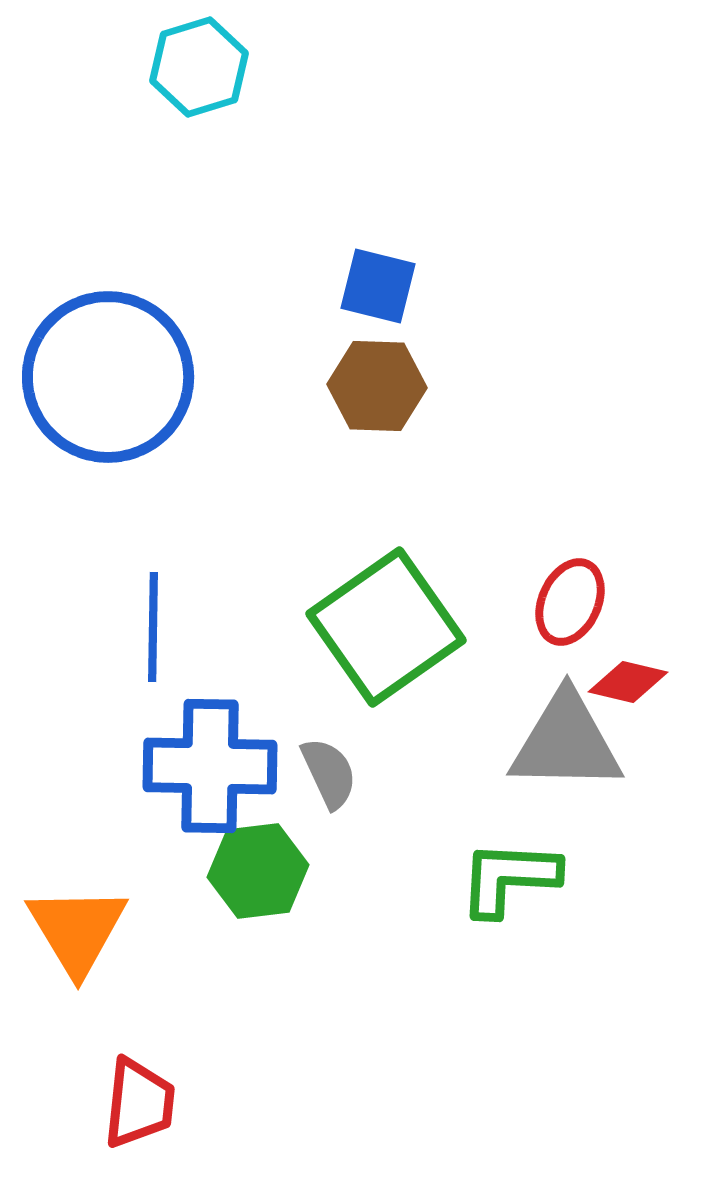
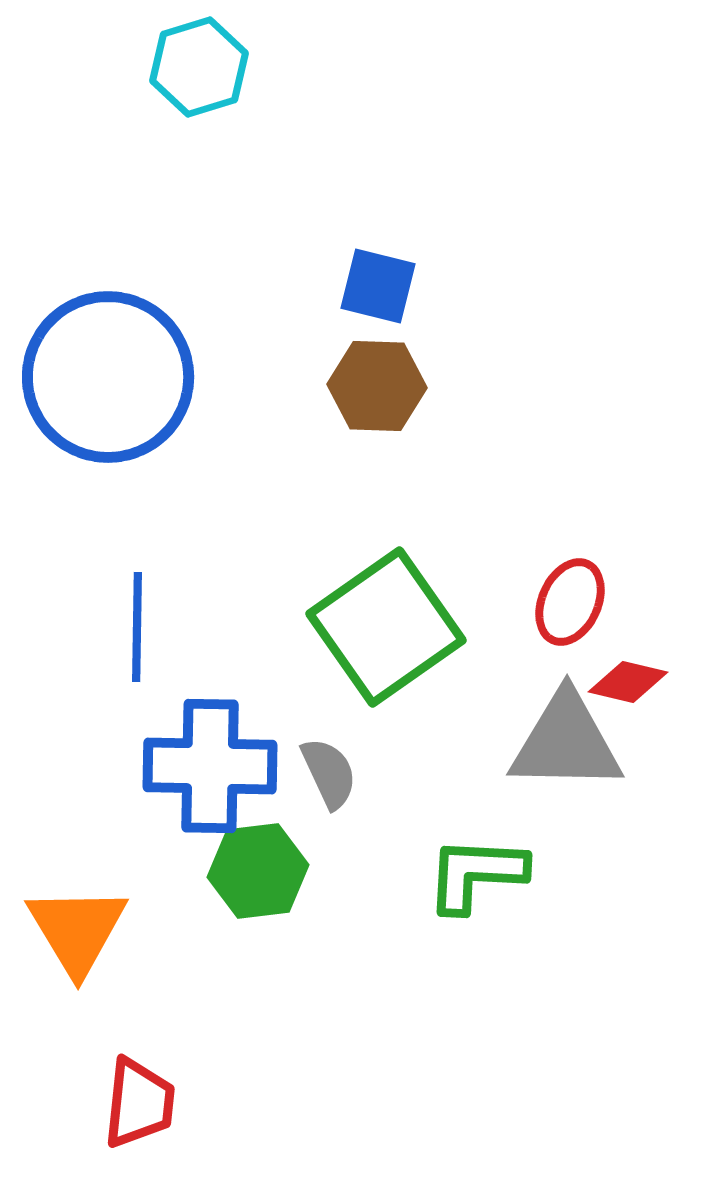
blue line: moved 16 px left
green L-shape: moved 33 px left, 4 px up
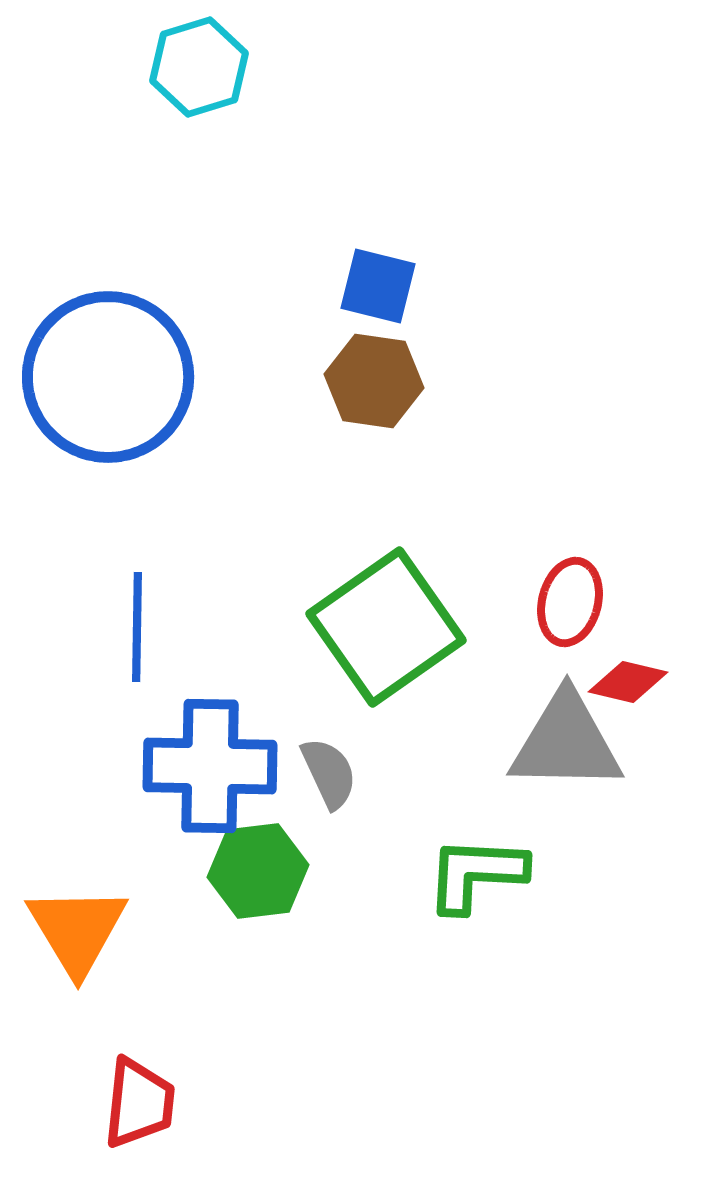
brown hexagon: moved 3 px left, 5 px up; rotated 6 degrees clockwise
red ellipse: rotated 10 degrees counterclockwise
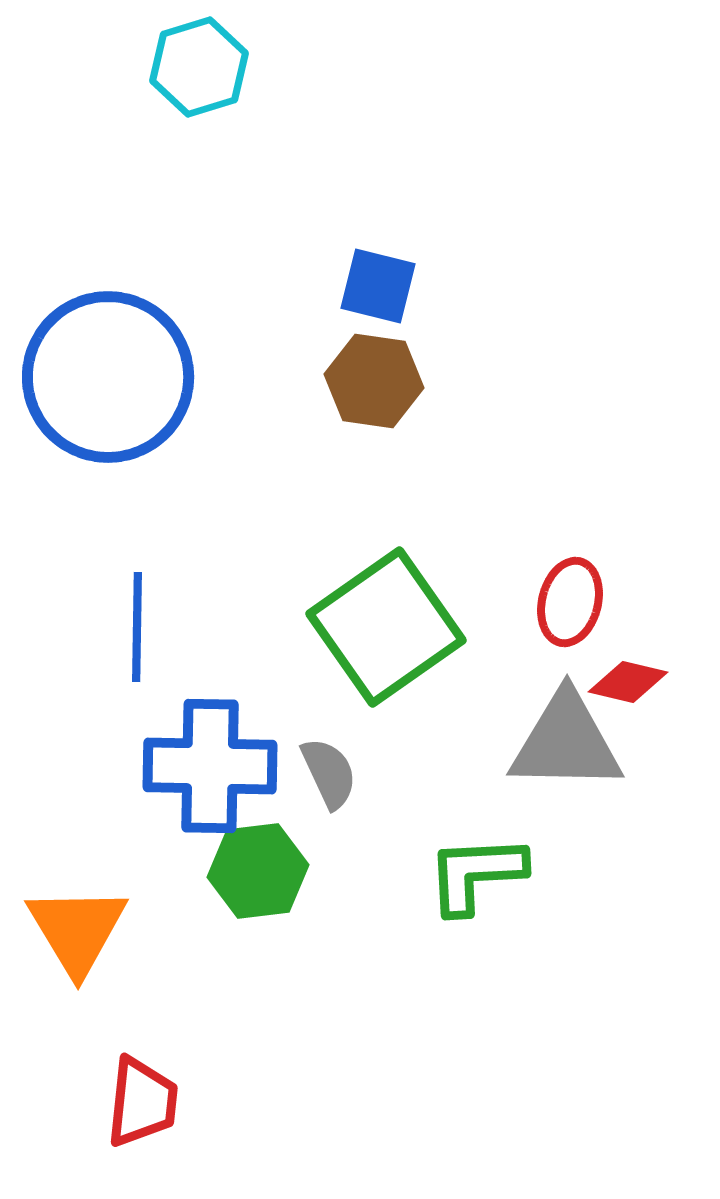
green L-shape: rotated 6 degrees counterclockwise
red trapezoid: moved 3 px right, 1 px up
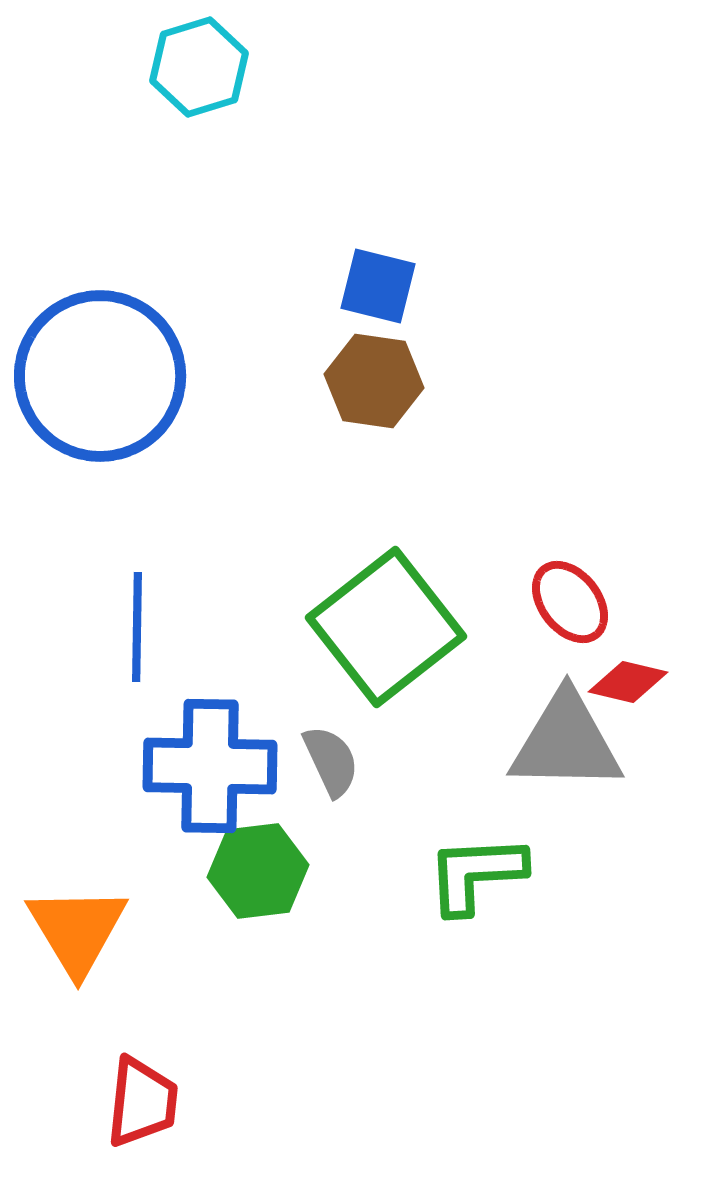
blue circle: moved 8 px left, 1 px up
red ellipse: rotated 52 degrees counterclockwise
green square: rotated 3 degrees counterclockwise
gray semicircle: moved 2 px right, 12 px up
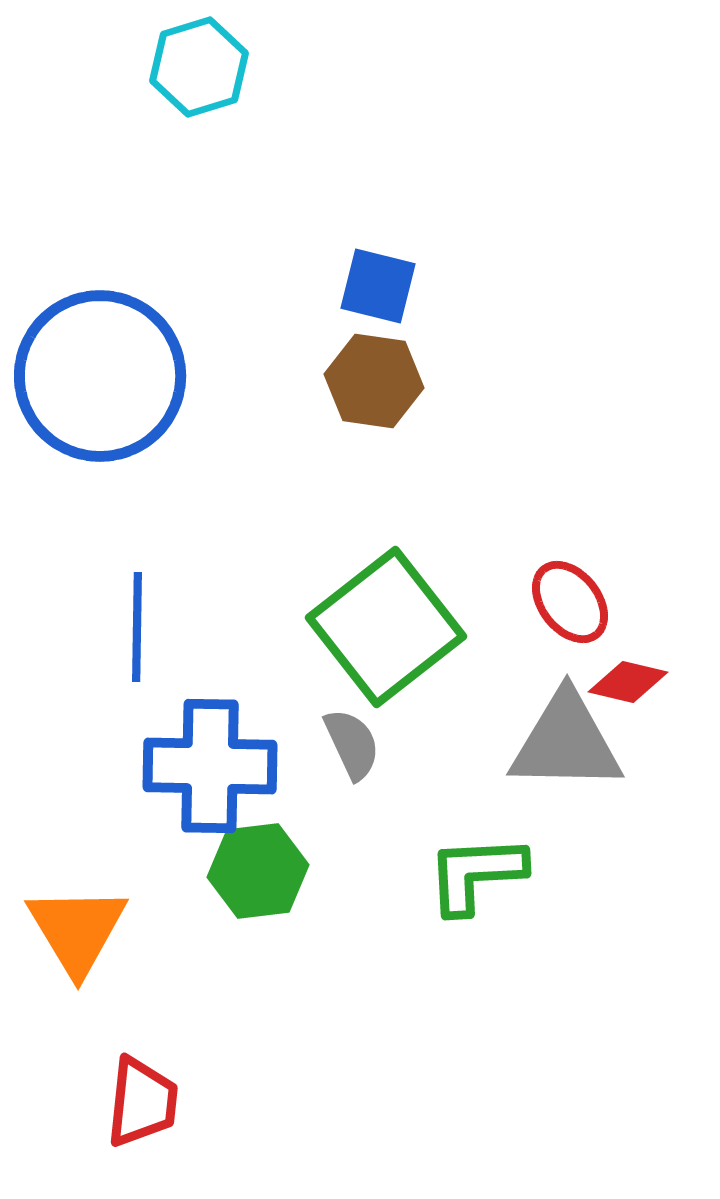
gray semicircle: moved 21 px right, 17 px up
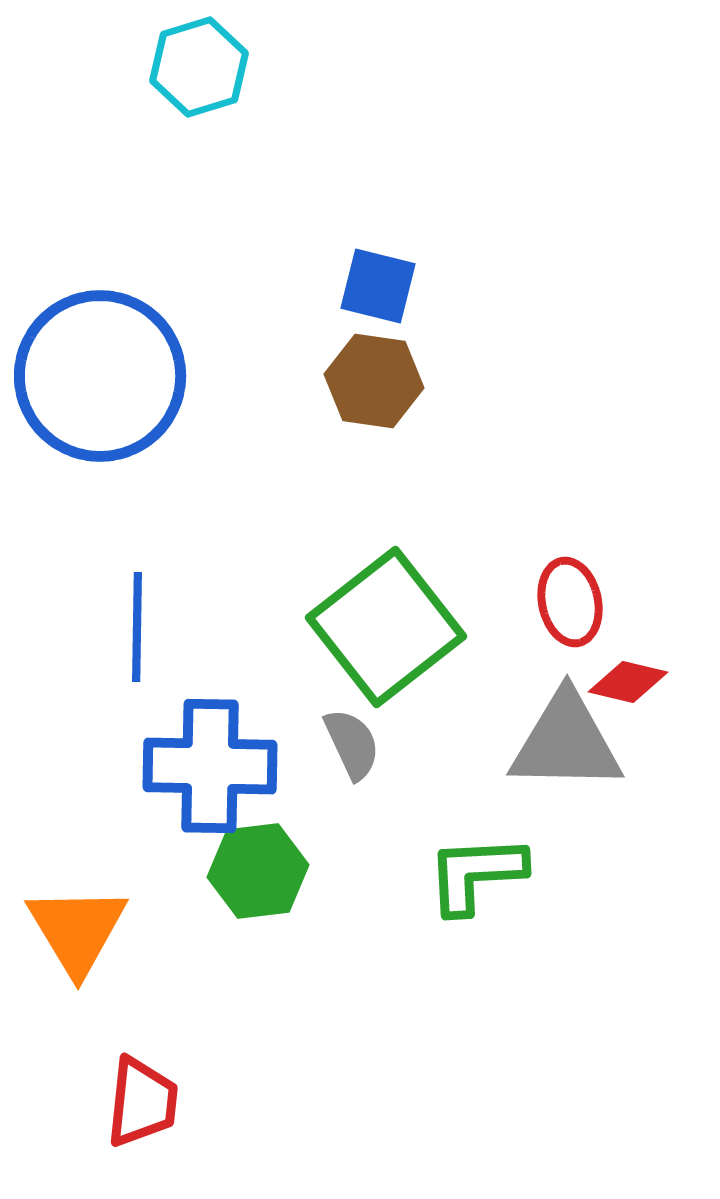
red ellipse: rotated 26 degrees clockwise
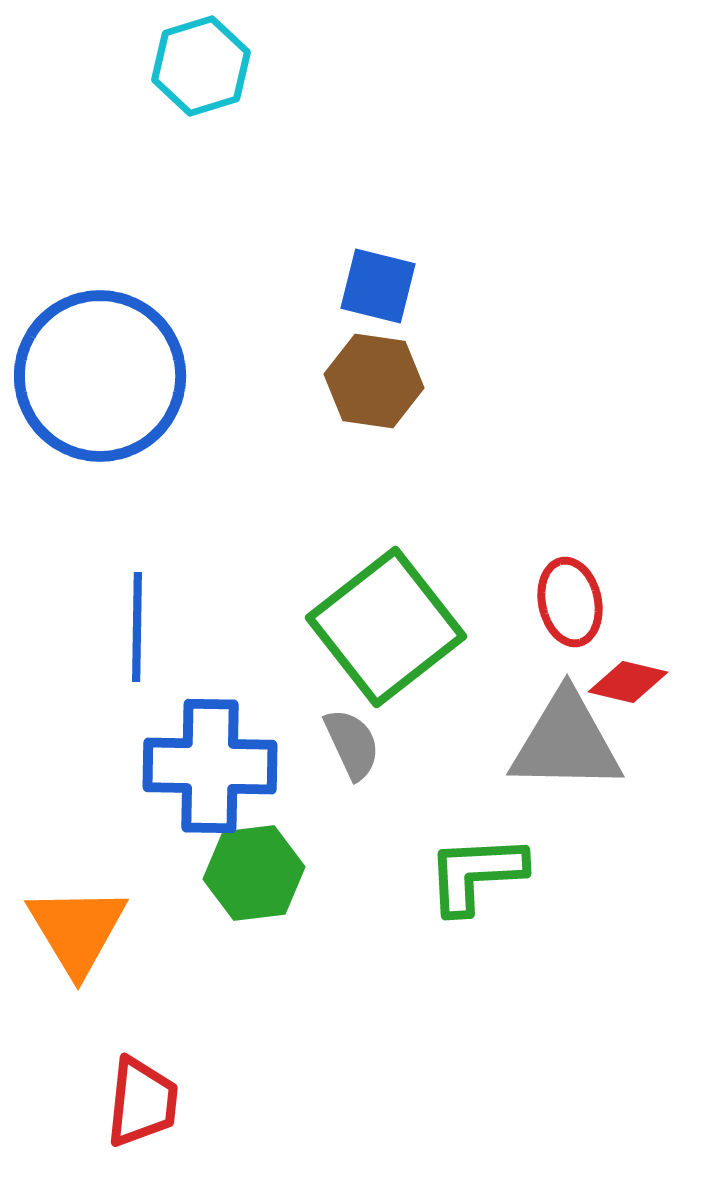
cyan hexagon: moved 2 px right, 1 px up
green hexagon: moved 4 px left, 2 px down
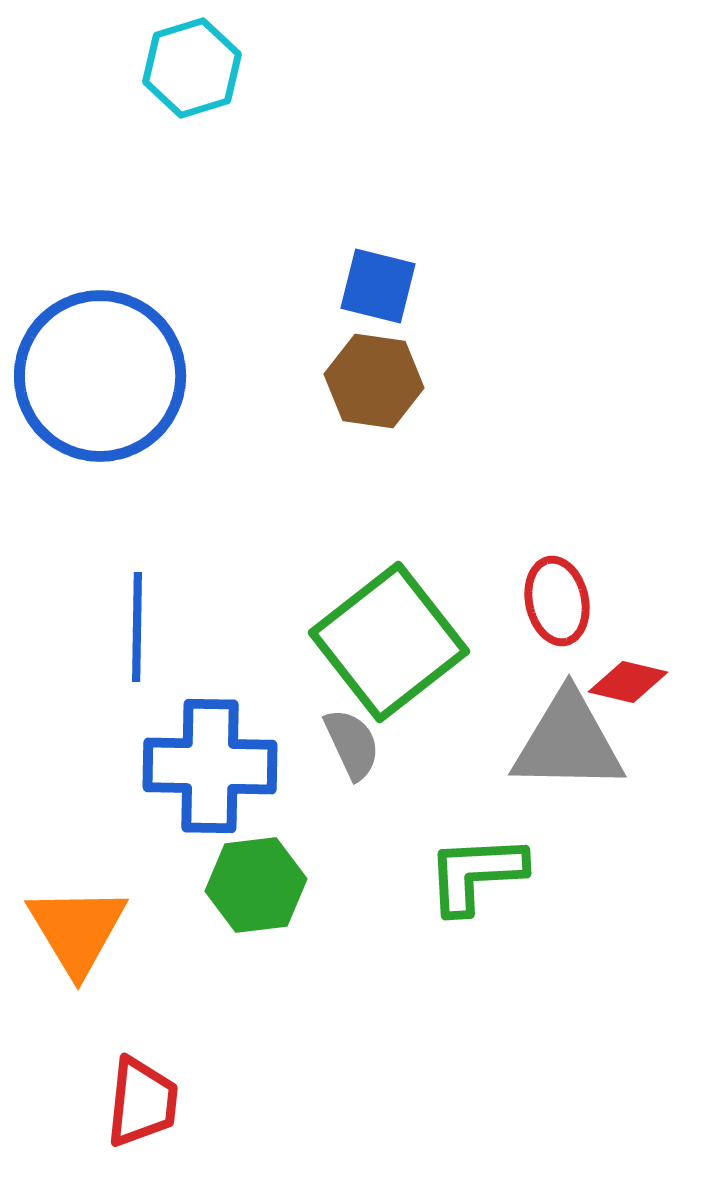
cyan hexagon: moved 9 px left, 2 px down
red ellipse: moved 13 px left, 1 px up
green square: moved 3 px right, 15 px down
gray triangle: moved 2 px right
green hexagon: moved 2 px right, 12 px down
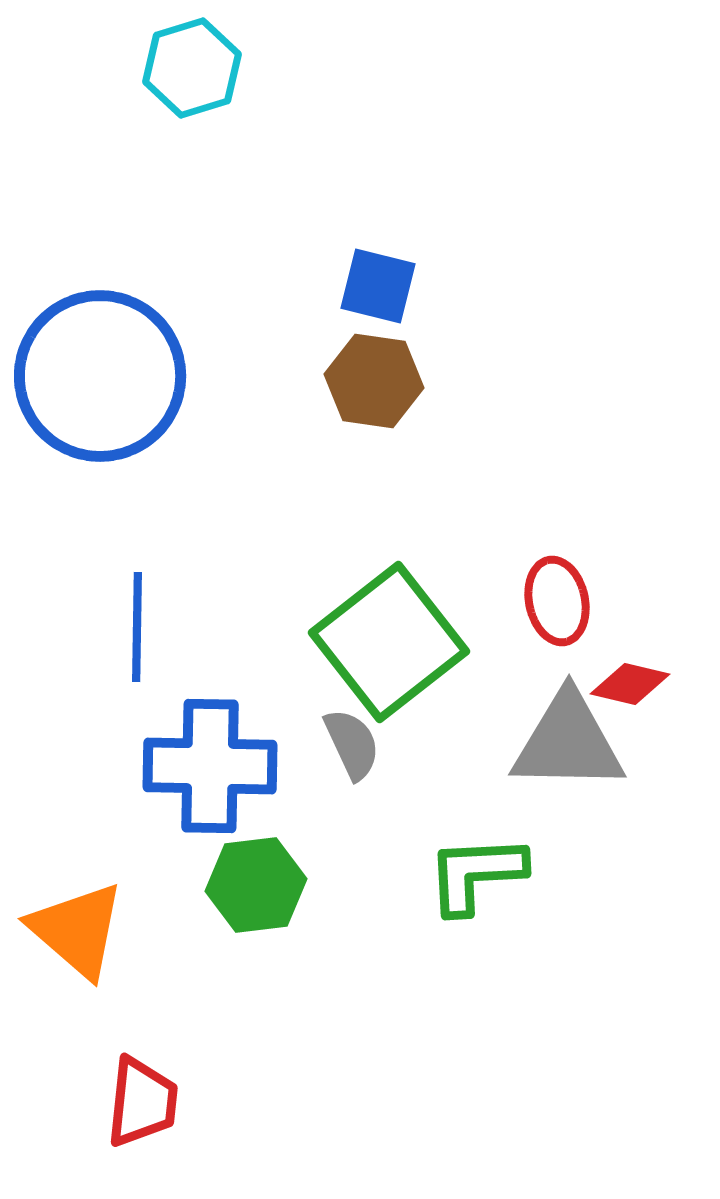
red diamond: moved 2 px right, 2 px down
orange triangle: rotated 18 degrees counterclockwise
